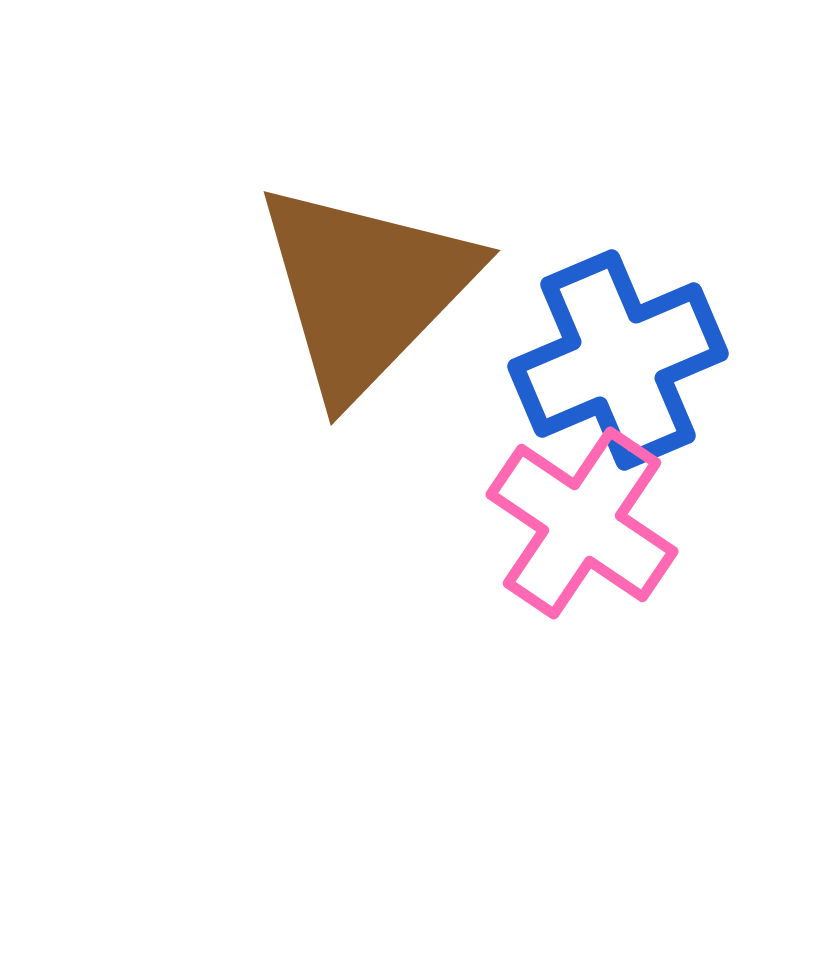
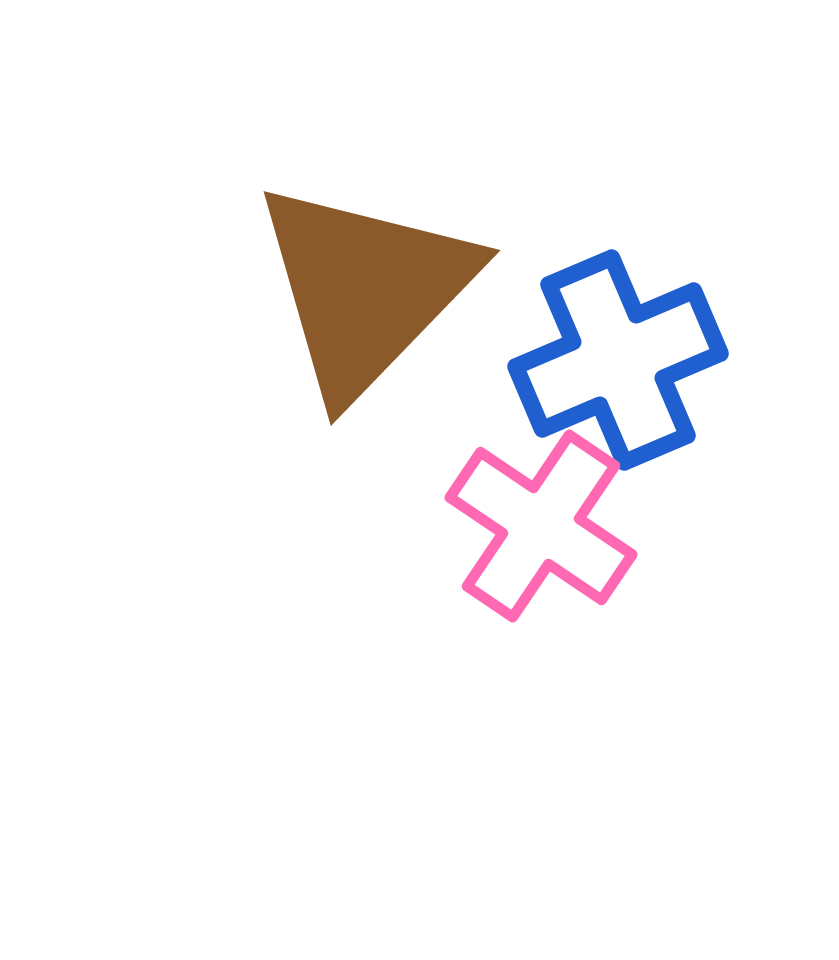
pink cross: moved 41 px left, 3 px down
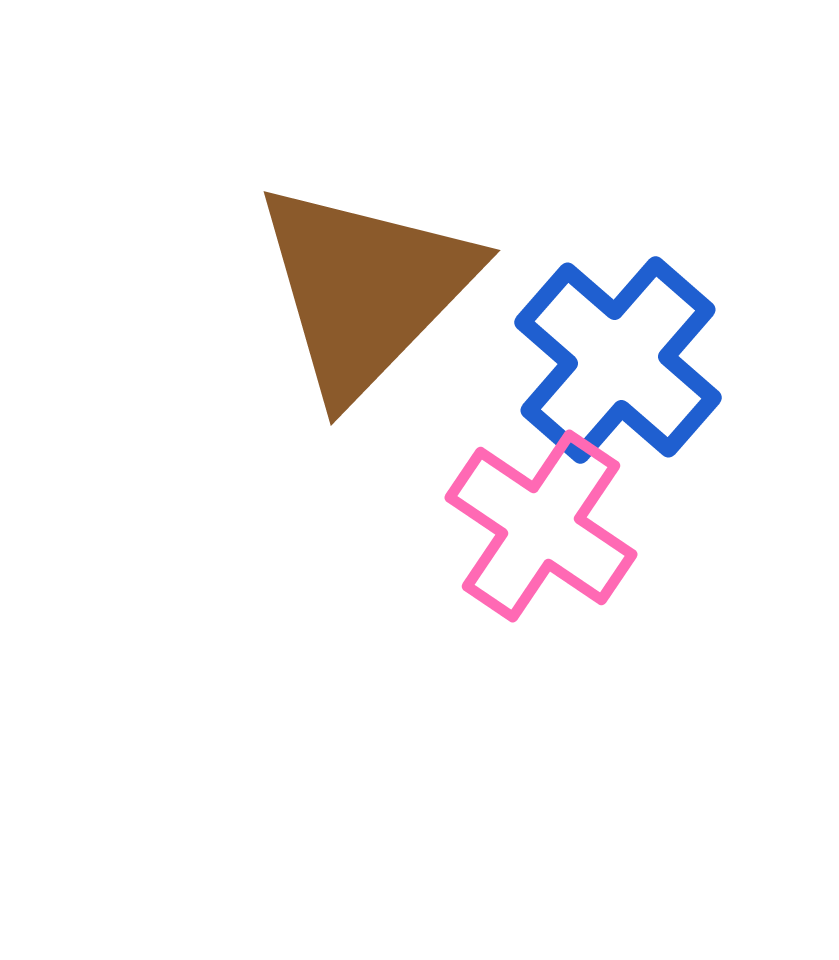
blue cross: rotated 26 degrees counterclockwise
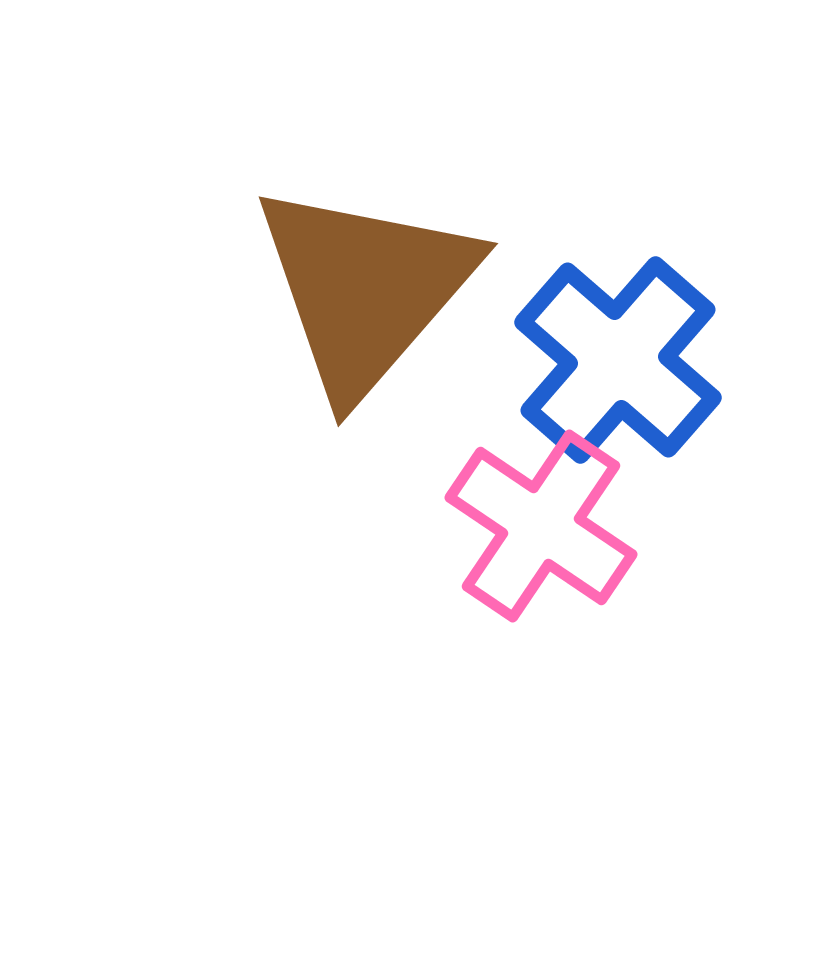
brown triangle: rotated 3 degrees counterclockwise
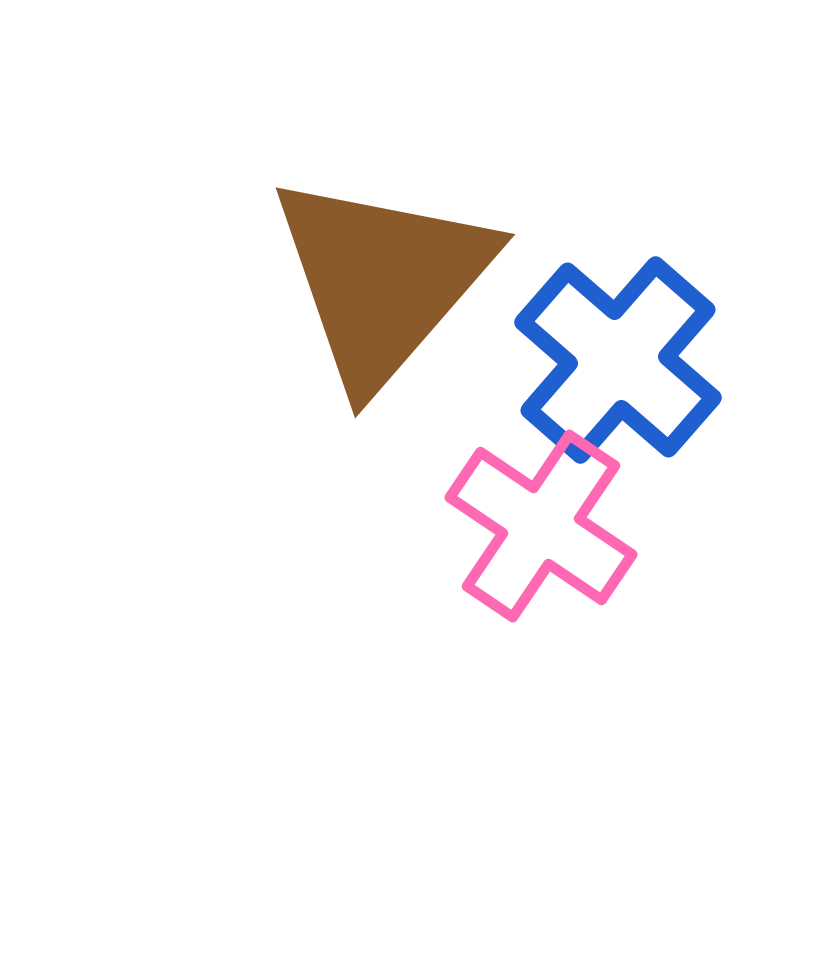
brown triangle: moved 17 px right, 9 px up
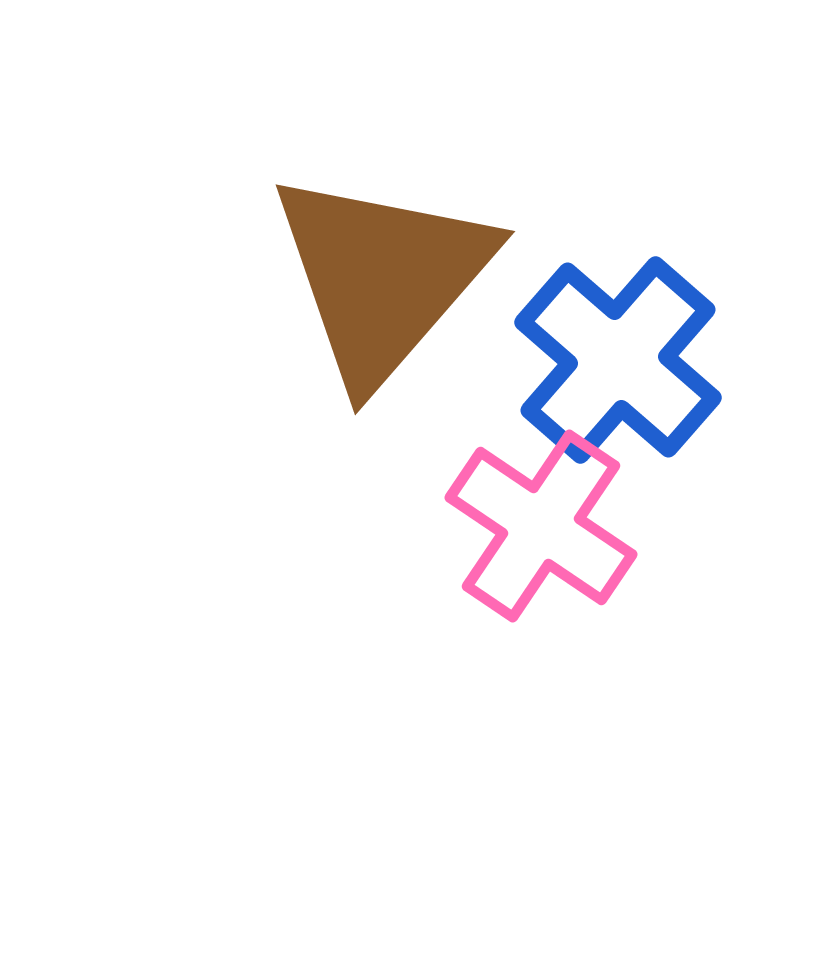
brown triangle: moved 3 px up
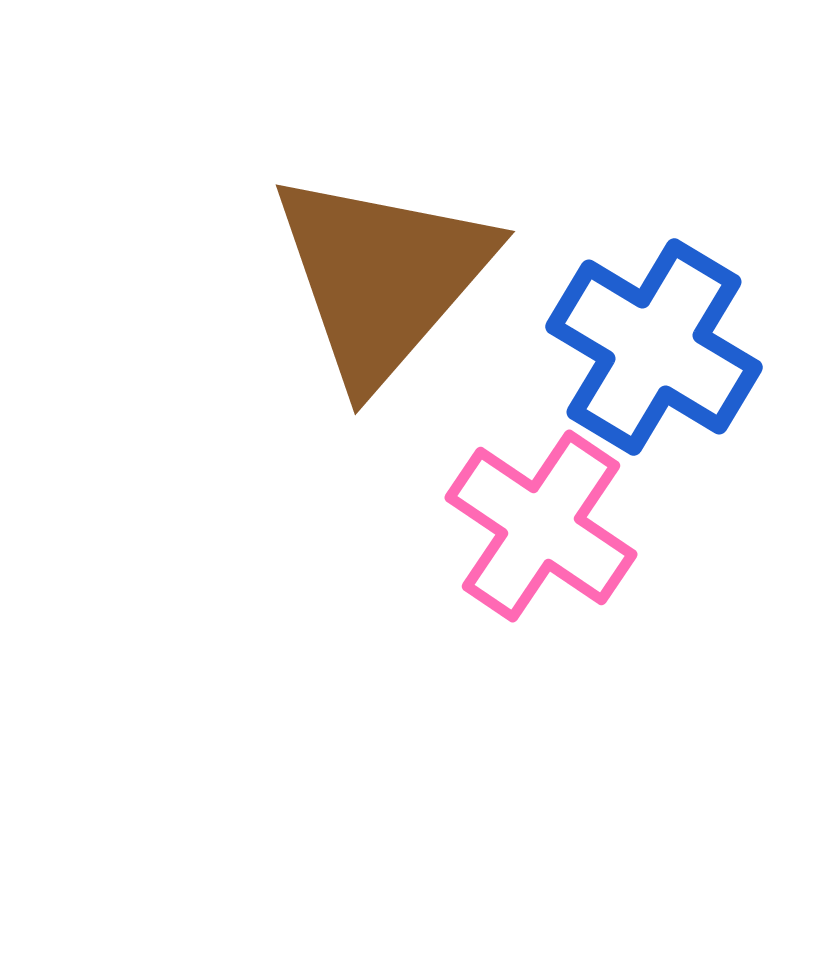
blue cross: moved 36 px right, 13 px up; rotated 10 degrees counterclockwise
